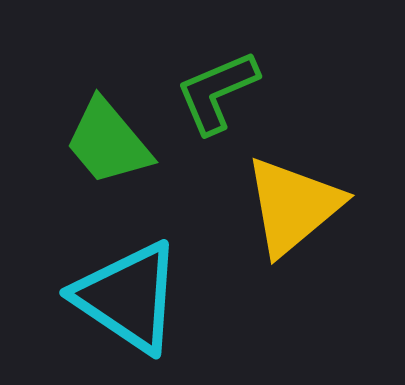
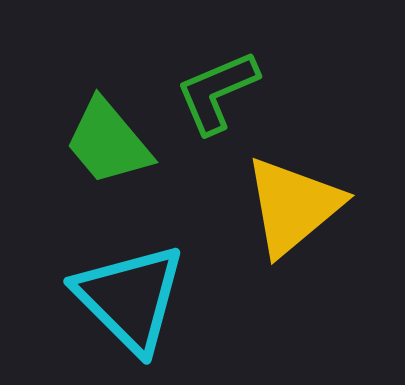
cyan triangle: moved 2 px right, 1 px down; rotated 11 degrees clockwise
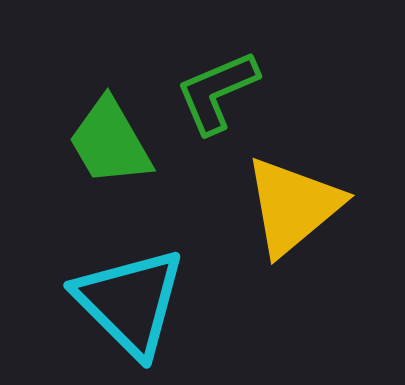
green trapezoid: moved 2 px right; rotated 10 degrees clockwise
cyan triangle: moved 4 px down
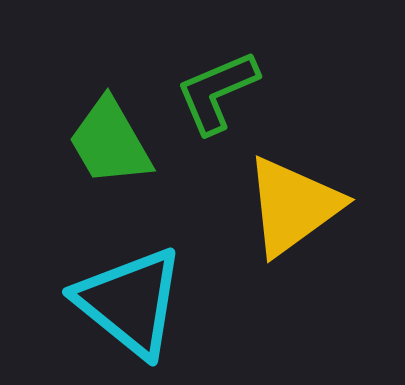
yellow triangle: rotated 4 degrees clockwise
cyan triangle: rotated 6 degrees counterclockwise
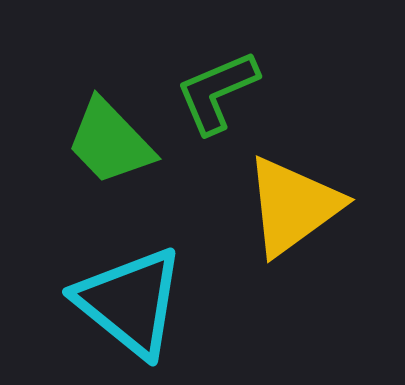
green trapezoid: rotated 14 degrees counterclockwise
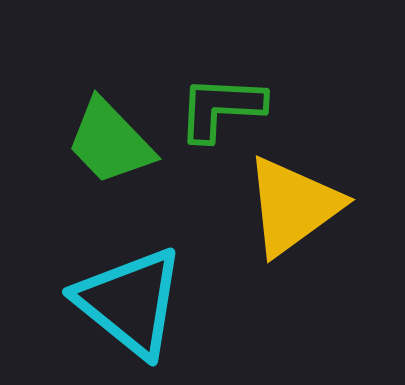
green L-shape: moved 4 px right, 16 px down; rotated 26 degrees clockwise
